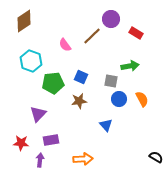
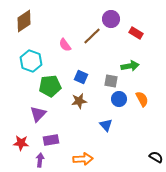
green pentagon: moved 3 px left, 3 px down
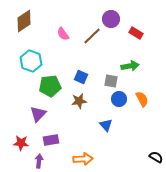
pink semicircle: moved 2 px left, 11 px up
purple arrow: moved 1 px left, 1 px down
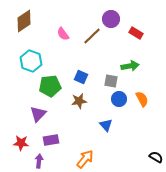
orange arrow: moved 2 px right; rotated 48 degrees counterclockwise
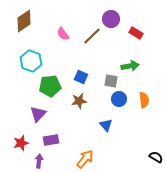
orange semicircle: moved 2 px right, 1 px down; rotated 21 degrees clockwise
red star: rotated 21 degrees counterclockwise
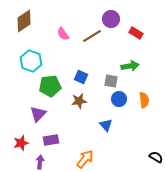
brown line: rotated 12 degrees clockwise
purple arrow: moved 1 px right, 1 px down
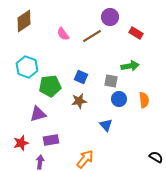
purple circle: moved 1 px left, 2 px up
cyan hexagon: moved 4 px left, 6 px down
purple triangle: rotated 30 degrees clockwise
